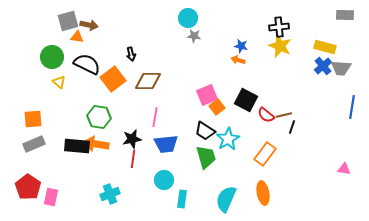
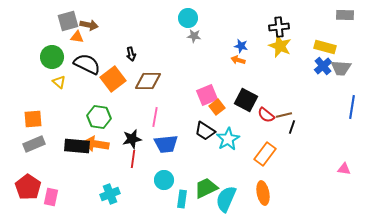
green trapezoid at (206, 157): moved 31 px down; rotated 100 degrees counterclockwise
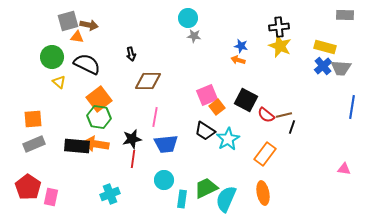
orange square at (113, 79): moved 14 px left, 20 px down
